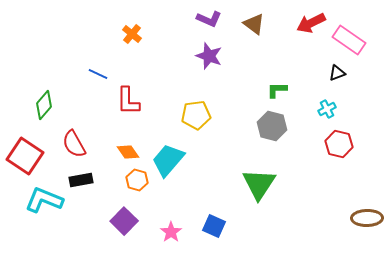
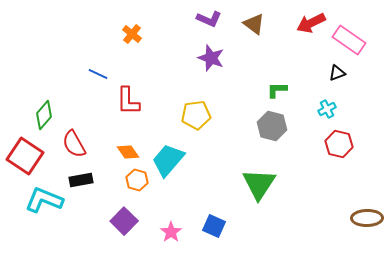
purple star: moved 2 px right, 2 px down
green diamond: moved 10 px down
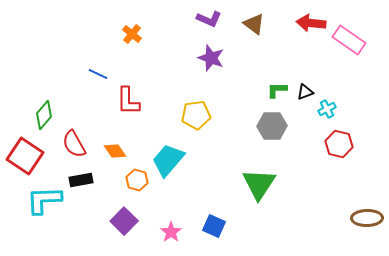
red arrow: rotated 32 degrees clockwise
black triangle: moved 32 px left, 19 px down
gray hexagon: rotated 16 degrees counterclockwise
orange diamond: moved 13 px left, 1 px up
cyan L-shape: rotated 24 degrees counterclockwise
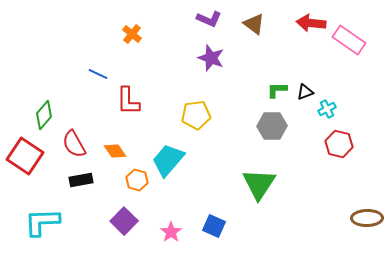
cyan L-shape: moved 2 px left, 22 px down
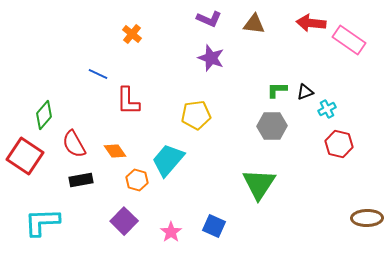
brown triangle: rotated 30 degrees counterclockwise
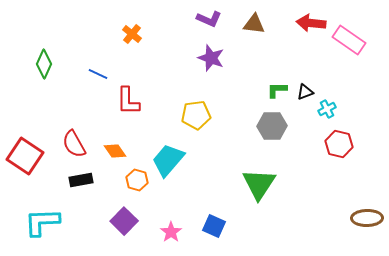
green diamond: moved 51 px up; rotated 16 degrees counterclockwise
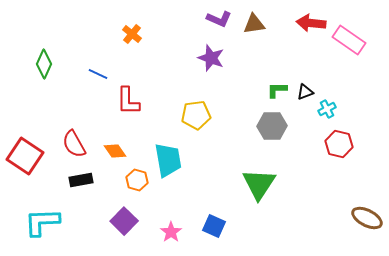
purple L-shape: moved 10 px right
brown triangle: rotated 15 degrees counterclockwise
cyan trapezoid: rotated 129 degrees clockwise
brown ellipse: rotated 28 degrees clockwise
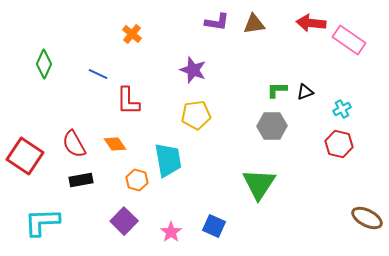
purple L-shape: moved 2 px left, 3 px down; rotated 15 degrees counterclockwise
purple star: moved 18 px left, 12 px down
cyan cross: moved 15 px right
orange diamond: moved 7 px up
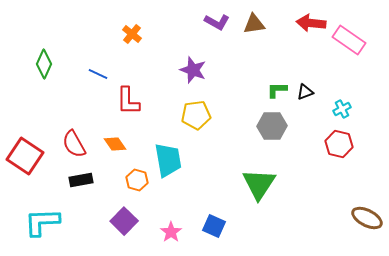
purple L-shape: rotated 20 degrees clockwise
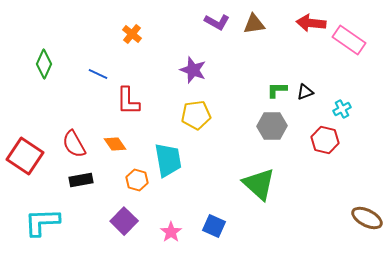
red hexagon: moved 14 px left, 4 px up
green triangle: rotated 21 degrees counterclockwise
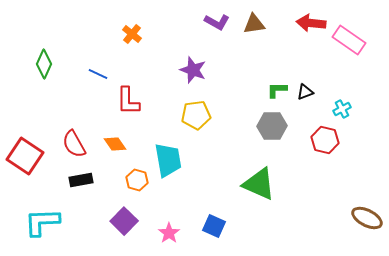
green triangle: rotated 18 degrees counterclockwise
pink star: moved 2 px left, 1 px down
